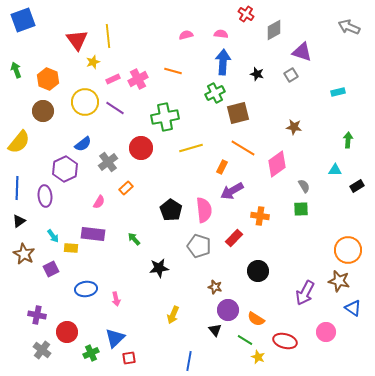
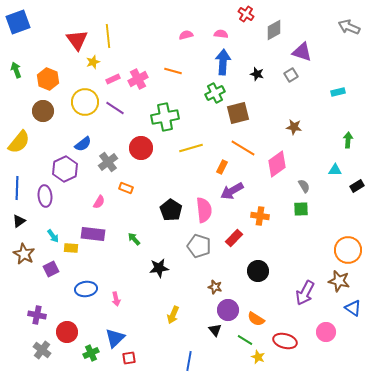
blue square at (23, 20): moved 5 px left, 2 px down
orange rectangle at (126, 188): rotated 64 degrees clockwise
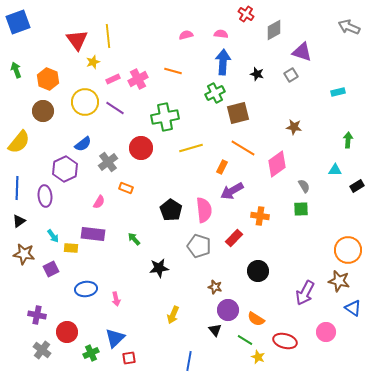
brown star at (24, 254): rotated 20 degrees counterclockwise
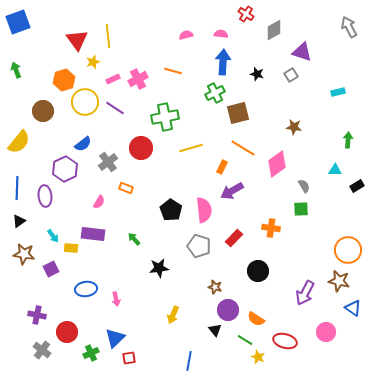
gray arrow at (349, 27): rotated 40 degrees clockwise
orange hexagon at (48, 79): moved 16 px right, 1 px down; rotated 20 degrees clockwise
orange cross at (260, 216): moved 11 px right, 12 px down
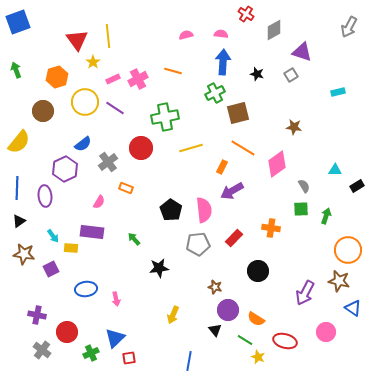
gray arrow at (349, 27): rotated 125 degrees counterclockwise
yellow star at (93, 62): rotated 16 degrees counterclockwise
orange hexagon at (64, 80): moved 7 px left, 3 px up
green arrow at (348, 140): moved 22 px left, 76 px down; rotated 14 degrees clockwise
purple rectangle at (93, 234): moved 1 px left, 2 px up
gray pentagon at (199, 246): moved 1 px left, 2 px up; rotated 25 degrees counterclockwise
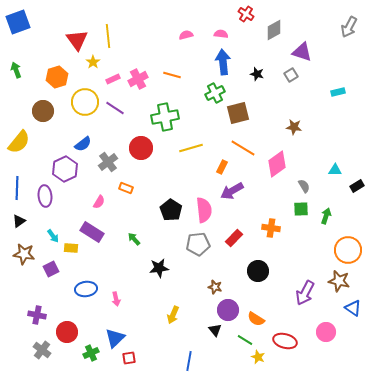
blue arrow at (223, 62): rotated 10 degrees counterclockwise
orange line at (173, 71): moved 1 px left, 4 px down
purple rectangle at (92, 232): rotated 25 degrees clockwise
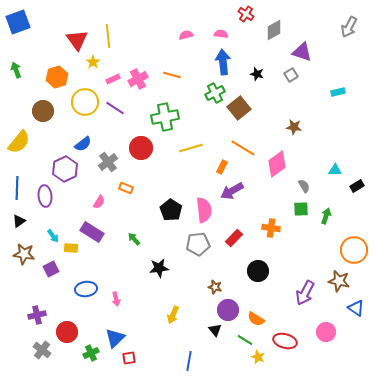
brown square at (238, 113): moved 1 px right, 5 px up; rotated 25 degrees counterclockwise
orange circle at (348, 250): moved 6 px right
blue triangle at (353, 308): moved 3 px right
purple cross at (37, 315): rotated 24 degrees counterclockwise
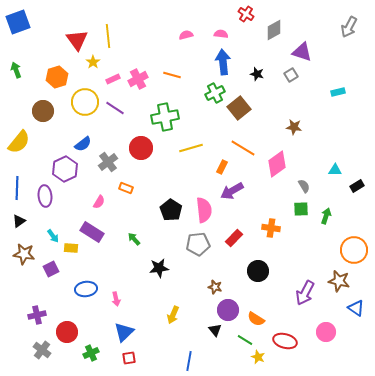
blue triangle at (115, 338): moved 9 px right, 6 px up
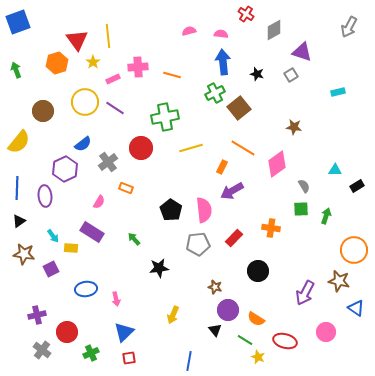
pink semicircle at (186, 35): moved 3 px right, 4 px up
orange hexagon at (57, 77): moved 14 px up
pink cross at (138, 79): moved 12 px up; rotated 24 degrees clockwise
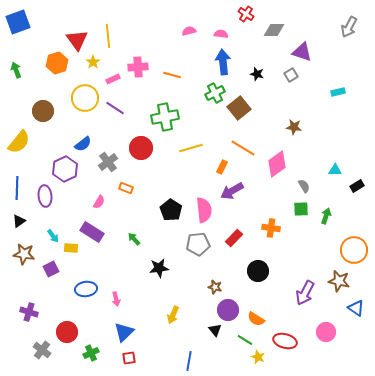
gray diamond at (274, 30): rotated 30 degrees clockwise
yellow circle at (85, 102): moved 4 px up
purple cross at (37, 315): moved 8 px left, 3 px up; rotated 30 degrees clockwise
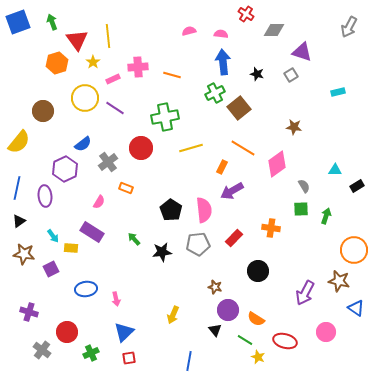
green arrow at (16, 70): moved 36 px right, 48 px up
blue line at (17, 188): rotated 10 degrees clockwise
black star at (159, 268): moved 3 px right, 16 px up
